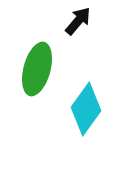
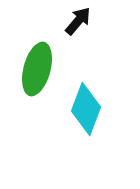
cyan diamond: rotated 15 degrees counterclockwise
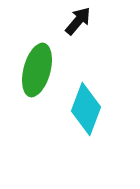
green ellipse: moved 1 px down
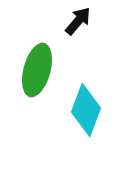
cyan diamond: moved 1 px down
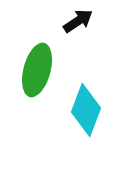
black arrow: rotated 16 degrees clockwise
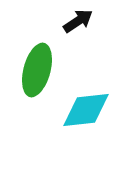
cyan diamond: rotated 63 degrees clockwise
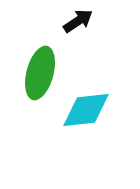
green ellipse: moved 3 px right, 3 px down
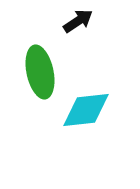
green ellipse: moved 1 px up; rotated 27 degrees counterclockwise
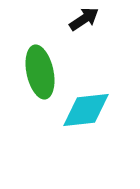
black arrow: moved 6 px right, 2 px up
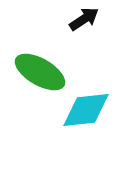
green ellipse: rotated 48 degrees counterclockwise
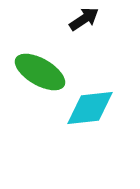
cyan diamond: moved 4 px right, 2 px up
